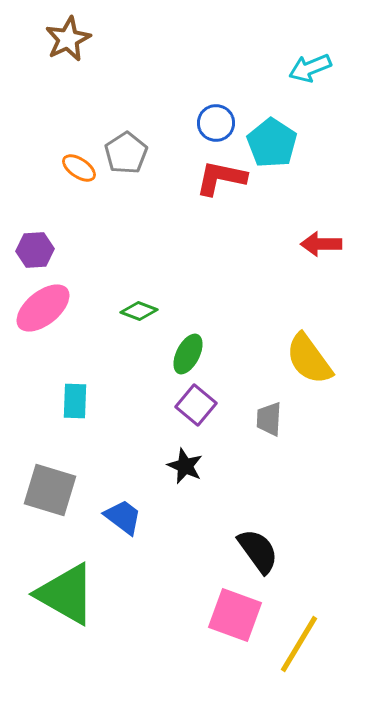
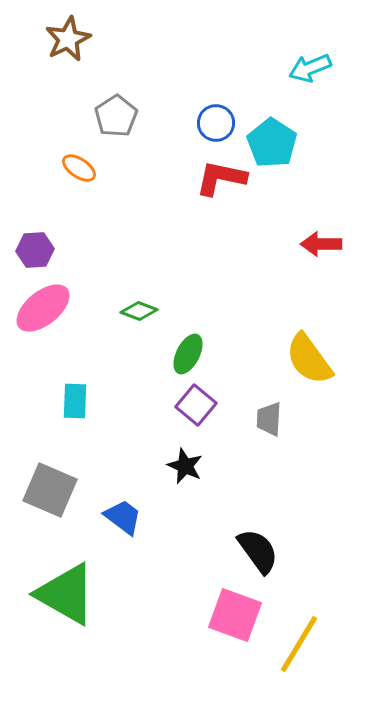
gray pentagon: moved 10 px left, 37 px up
gray square: rotated 6 degrees clockwise
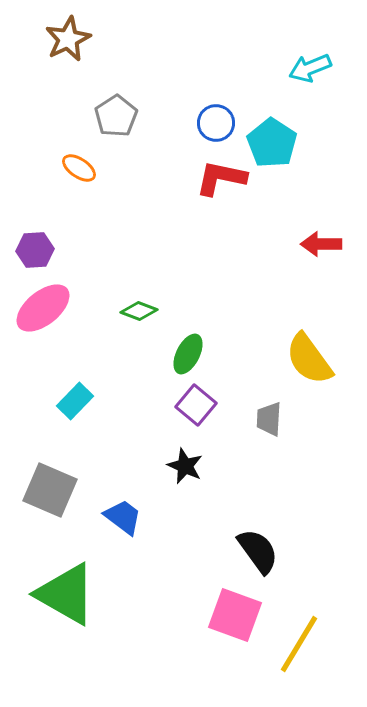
cyan rectangle: rotated 42 degrees clockwise
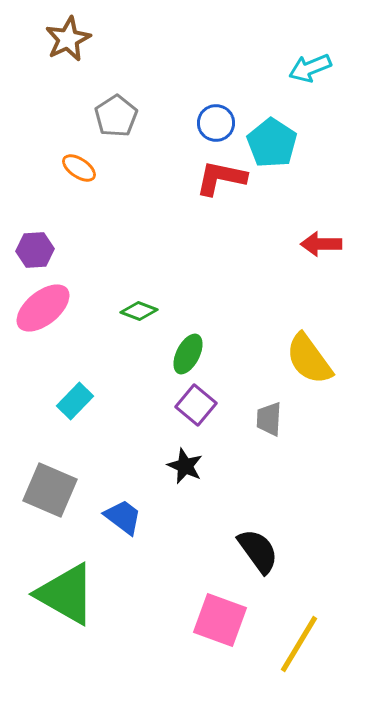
pink square: moved 15 px left, 5 px down
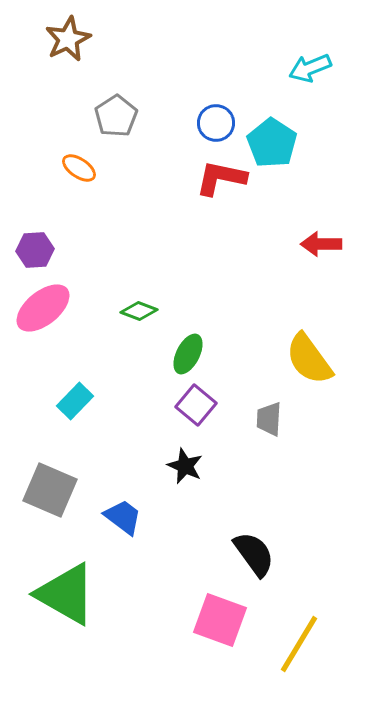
black semicircle: moved 4 px left, 3 px down
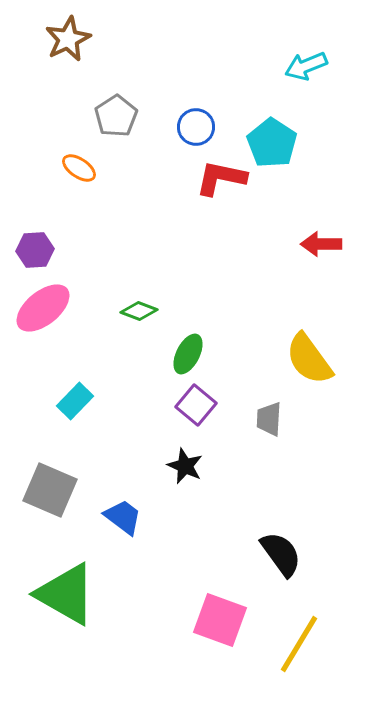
cyan arrow: moved 4 px left, 2 px up
blue circle: moved 20 px left, 4 px down
black semicircle: moved 27 px right
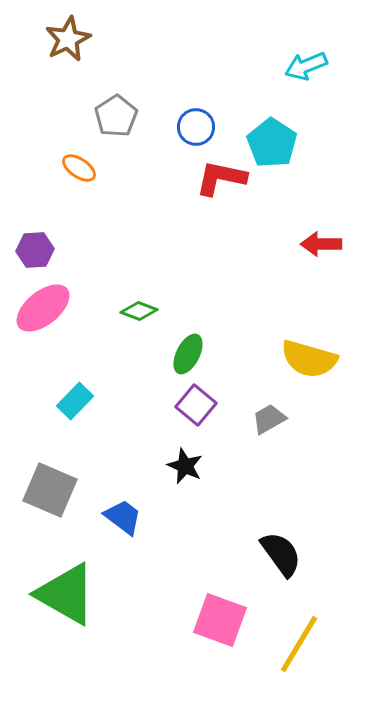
yellow semicircle: rotated 38 degrees counterclockwise
gray trapezoid: rotated 57 degrees clockwise
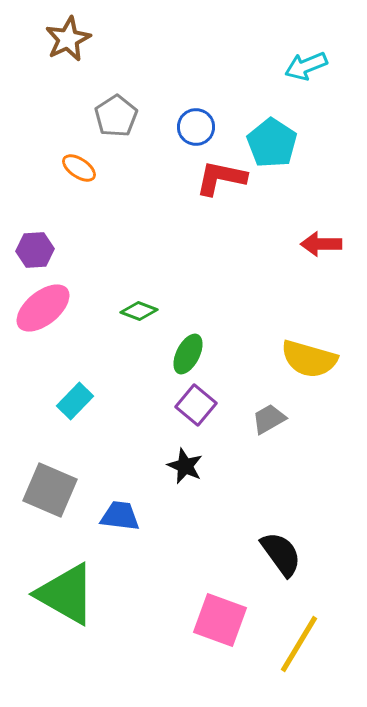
blue trapezoid: moved 3 px left, 1 px up; rotated 30 degrees counterclockwise
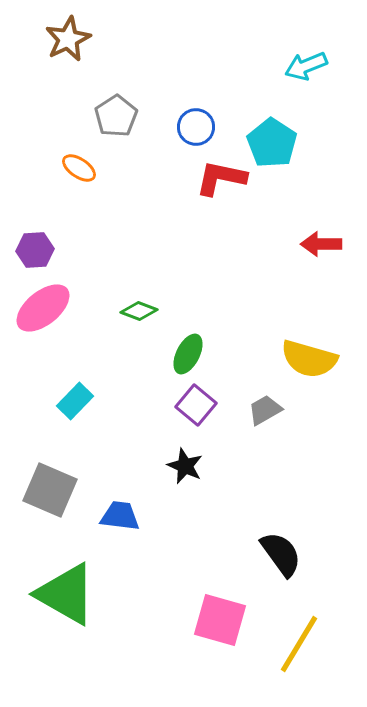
gray trapezoid: moved 4 px left, 9 px up
pink square: rotated 4 degrees counterclockwise
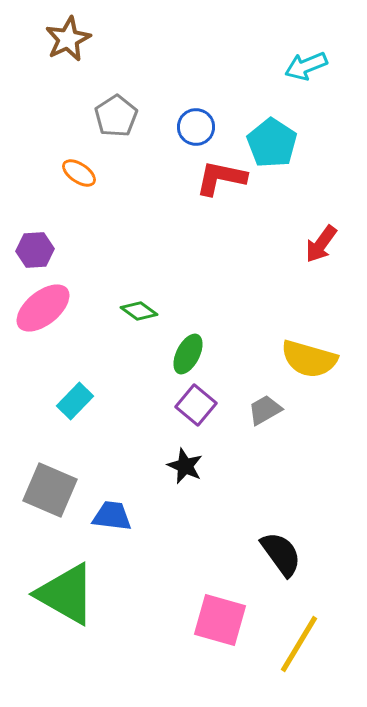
orange ellipse: moved 5 px down
red arrow: rotated 54 degrees counterclockwise
green diamond: rotated 15 degrees clockwise
blue trapezoid: moved 8 px left
